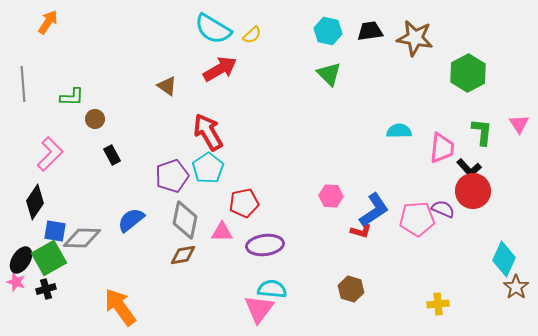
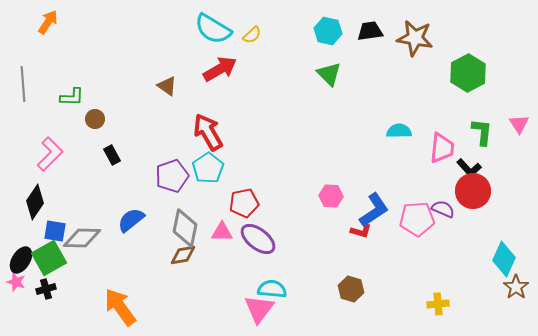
gray diamond at (185, 220): moved 8 px down
purple ellipse at (265, 245): moved 7 px left, 6 px up; rotated 45 degrees clockwise
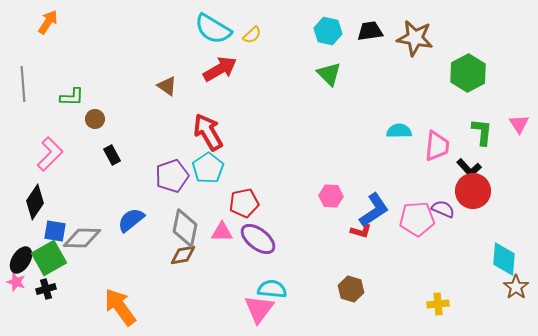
pink trapezoid at (442, 148): moved 5 px left, 2 px up
cyan diamond at (504, 259): rotated 20 degrees counterclockwise
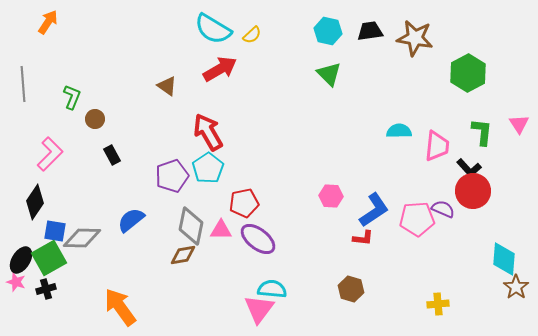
green L-shape at (72, 97): rotated 70 degrees counterclockwise
gray diamond at (185, 228): moved 6 px right, 2 px up
red L-shape at (361, 231): moved 2 px right, 7 px down; rotated 10 degrees counterclockwise
pink triangle at (222, 232): moved 1 px left, 2 px up
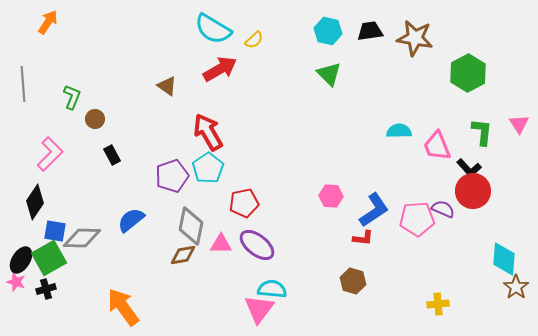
yellow semicircle at (252, 35): moved 2 px right, 5 px down
pink trapezoid at (437, 146): rotated 152 degrees clockwise
pink triangle at (221, 230): moved 14 px down
purple ellipse at (258, 239): moved 1 px left, 6 px down
brown hexagon at (351, 289): moved 2 px right, 8 px up
orange arrow at (120, 307): moved 3 px right
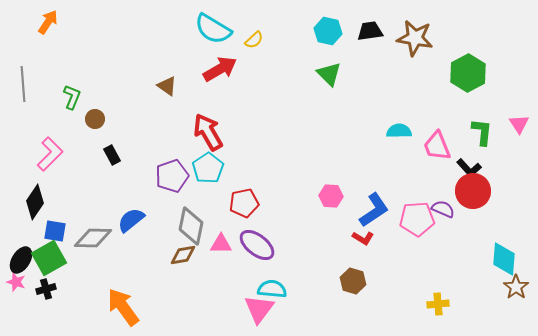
gray diamond at (82, 238): moved 11 px right
red L-shape at (363, 238): rotated 25 degrees clockwise
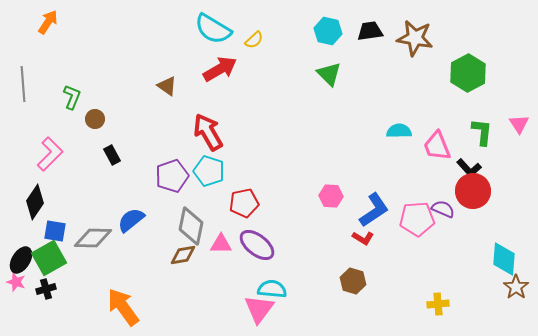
cyan pentagon at (208, 168): moved 1 px right, 3 px down; rotated 20 degrees counterclockwise
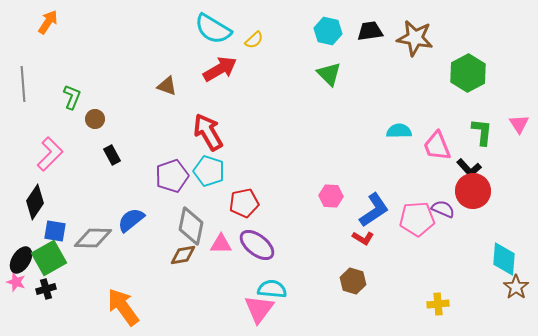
brown triangle at (167, 86): rotated 15 degrees counterclockwise
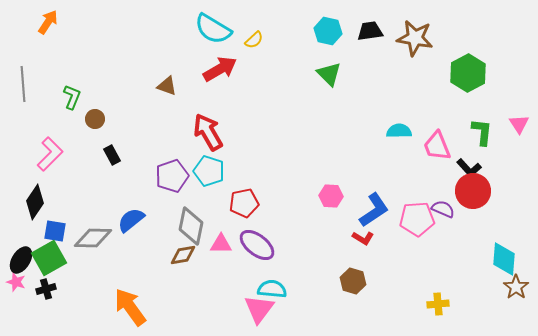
orange arrow at (123, 307): moved 7 px right
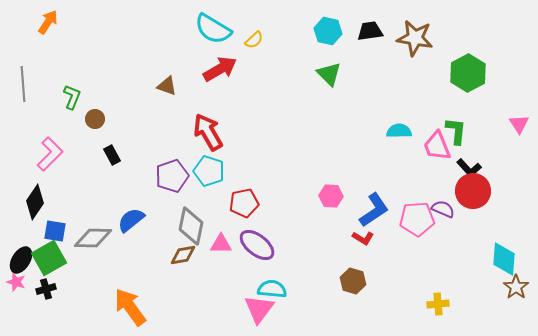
green L-shape at (482, 132): moved 26 px left, 1 px up
